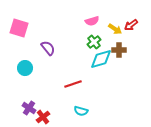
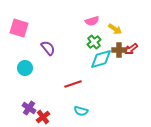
red arrow: moved 24 px down
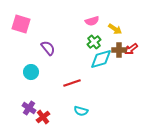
pink square: moved 2 px right, 4 px up
cyan circle: moved 6 px right, 4 px down
red line: moved 1 px left, 1 px up
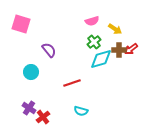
purple semicircle: moved 1 px right, 2 px down
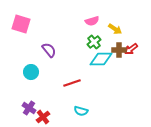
cyan diamond: rotated 15 degrees clockwise
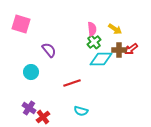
pink semicircle: moved 8 px down; rotated 80 degrees counterclockwise
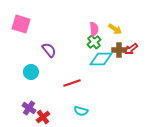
pink semicircle: moved 2 px right
